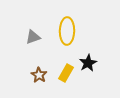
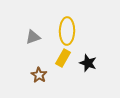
black star: rotated 24 degrees counterclockwise
yellow rectangle: moved 3 px left, 15 px up
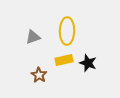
yellow rectangle: moved 1 px right, 2 px down; rotated 48 degrees clockwise
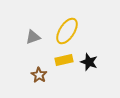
yellow ellipse: rotated 32 degrees clockwise
black star: moved 1 px right, 1 px up
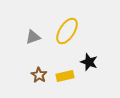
yellow rectangle: moved 1 px right, 16 px down
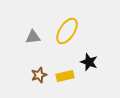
gray triangle: rotated 14 degrees clockwise
brown star: rotated 21 degrees clockwise
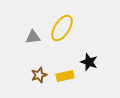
yellow ellipse: moved 5 px left, 3 px up
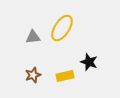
brown star: moved 6 px left
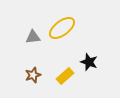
yellow ellipse: rotated 20 degrees clockwise
yellow rectangle: rotated 30 degrees counterclockwise
